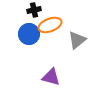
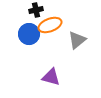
black cross: moved 2 px right
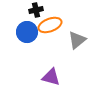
blue circle: moved 2 px left, 2 px up
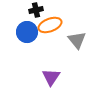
gray triangle: rotated 30 degrees counterclockwise
purple triangle: rotated 48 degrees clockwise
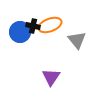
black cross: moved 3 px left, 16 px down; rotated 24 degrees clockwise
blue circle: moved 7 px left
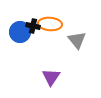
orange ellipse: moved 1 px up; rotated 25 degrees clockwise
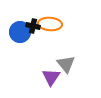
gray triangle: moved 11 px left, 24 px down
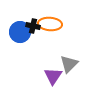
gray triangle: moved 3 px right; rotated 24 degrees clockwise
purple triangle: moved 2 px right, 1 px up
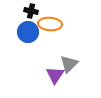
black cross: moved 2 px left, 15 px up
blue circle: moved 8 px right
purple triangle: moved 2 px right, 1 px up
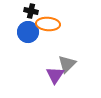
orange ellipse: moved 2 px left
gray triangle: moved 2 px left
